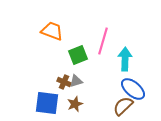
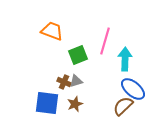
pink line: moved 2 px right
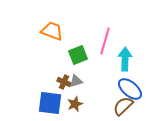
blue ellipse: moved 3 px left
blue square: moved 3 px right
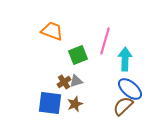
brown cross: rotated 32 degrees clockwise
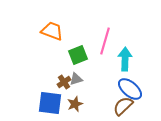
gray triangle: moved 2 px up
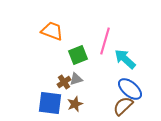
cyan arrow: rotated 50 degrees counterclockwise
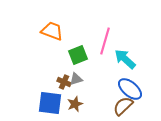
brown cross: rotated 32 degrees counterclockwise
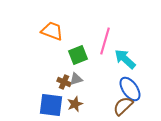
blue ellipse: rotated 15 degrees clockwise
blue square: moved 1 px right, 2 px down
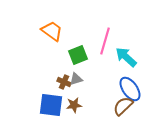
orange trapezoid: rotated 15 degrees clockwise
cyan arrow: moved 1 px right, 2 px up
brown star: moved 1 px left, 1 px down; rotated 14 degrees clockwise
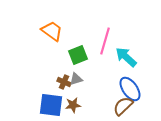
brown star: moved 1 px left
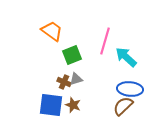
green square: moved 6 px left
blue ellipse: rotated 50 degrees counterclockwise
brown star: rotated 28 degrees clockwise
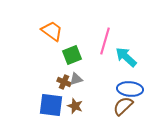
brown star: moved 2 px right, 1 px down
